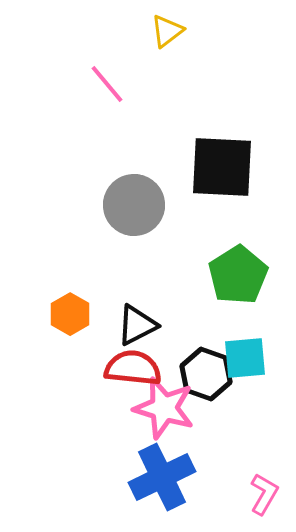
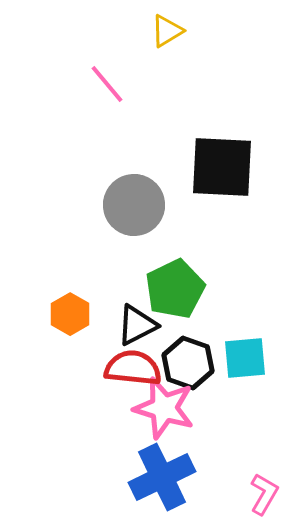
yellow triangle: rotated 6 degrees clockwise
green pentagon: moved 63 px left, 14 px down; rotated 6 degrees clockwise
black hexagon: moved 18 px left, 11 px up
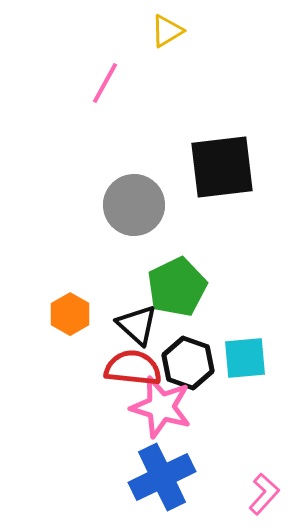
pink line: moved 2 px left, 1 px up; rotated 69 degrees clockwise
black square: rotated 10 degrees counterclockwise
green pentagon: moved 2 px right, 2 px up
black triangle: rotated 51 degrees counterclockwise
pink star: moved 3 px left, 1 px up
pink L-shape: rotated 12 degrees clockwise
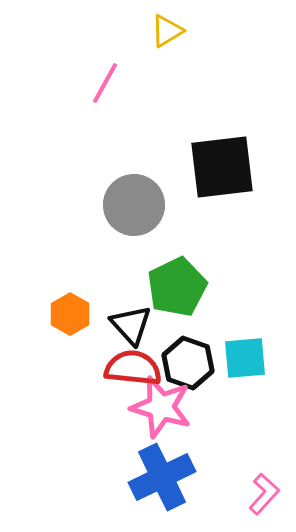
black triangle: moved 6 px left; rotated 6 degrees clockwise
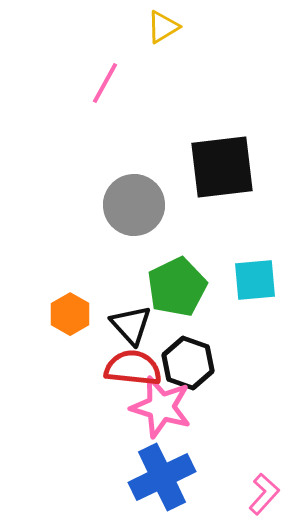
yellow triangle: moved 4 px left, 4 px up
cyan square: moved 10 px right, 78 px up
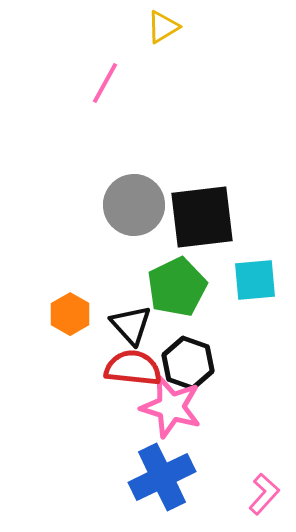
black square: moved 20 px left, 50 px down
pink star: moved 10 px right
